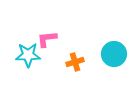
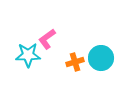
pink L-shape: rotated 30 degrees counterclockwise
cyan circle: moved 13 px left, 4 px down
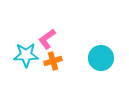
cyan star: moved 2 px left
orange cross: moved 22 px left, 1 px up
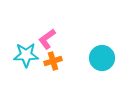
cyan circle: moved 1 px right
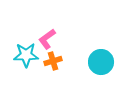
cyan circle: moved 1 px left, 4 px down
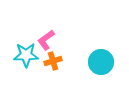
pink L-shape: moved 1 px left, 1 px down
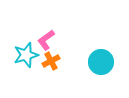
cyan star: rotated 15 degrees counterclockwise
orange cross: moved 2 px left; rotated 12 degrees counterclockwise
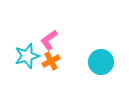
pink L-shape: moved 3 px right
cyan star: moved 1 px right, 1 px down
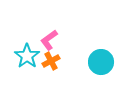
cyan star: rotated 20 degrees counterclockwise
